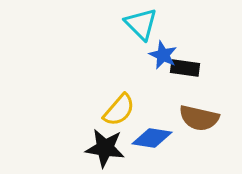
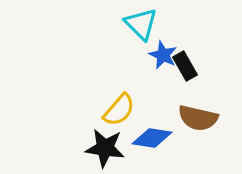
black rectangle: moved 2 px up; rotated 52 degrees clockwise
brown semicircle: moved 1 px left
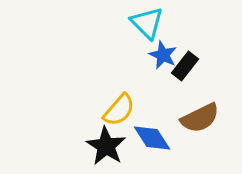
cyan triangle: moved 6 px right, 1 px up
black rectangle: rotated 68 degrees clockwise
brown semicircle: moved 2 px right; rotated 39 degrees counterclockwise
blue diamond: rotated 48 degrees clockwise
black star: moved 1 px right, 2 px up; rotated 24 degrees clockwise
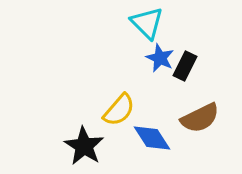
blue star: moved 3 px left, 3 px down
black rectangle: rotated 12 degrees counterclockwise
black star: moved 22 px left
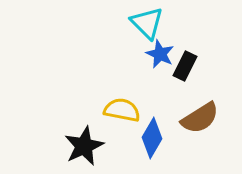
blue star: moved 4 px up
yellow semicircle: moved 3 px right; rotated 120 degrees counterclockwise
brown semicircle: rotated 6 degrees counterclockwise
blue diamond: rotated 63 degrees clockwise
black star: rotated 15 degrees clockwise
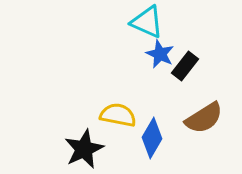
cyan triangle: moved 1 px up; rotated 21 degrees counterclockwise
black rectangle: rotated 12 degrees clockwise
yellow semicircle: moved 4 px left, 5 px down
brown semicircle: moved 4 px right
black star: moved 3 px down
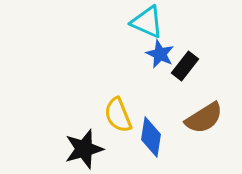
yellow semicircle: rotated 123 degrees counterclockwise
blue diamond: moved 1 px left, 1 px up; rotated 21 degrees counterclockwise
black star: rotated 9 degrees clockwise
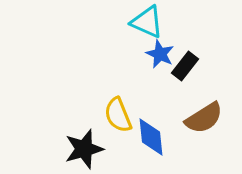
blue diamond: rotated 15 degrees counterclockwise
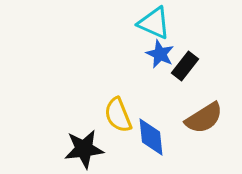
cyan triangle: moved 7 px right, 1 px down
black star: rotated 9 degrees clockwise
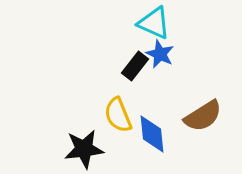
black rectangle: moved 50 px left
brown semicircle: moved 1 px left, 2 px up
blue diamond: moved 1 px right, 3 px up
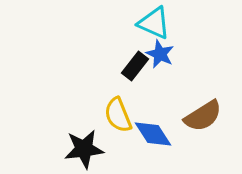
blue diamond: moved 1 px right; rotated 27 degrees counterclockwise
